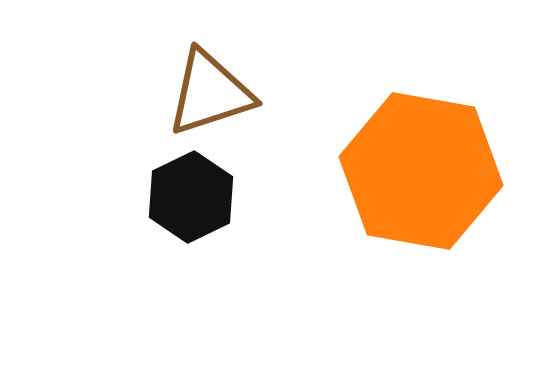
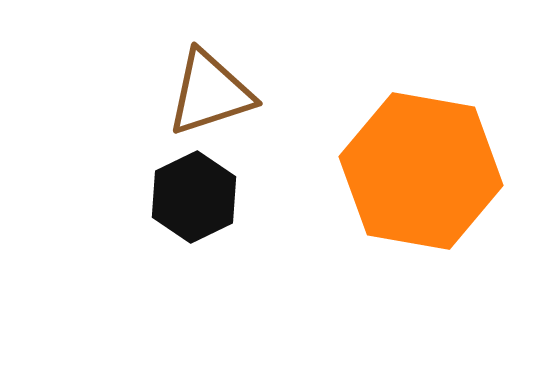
black hexagon: moved 3 px right
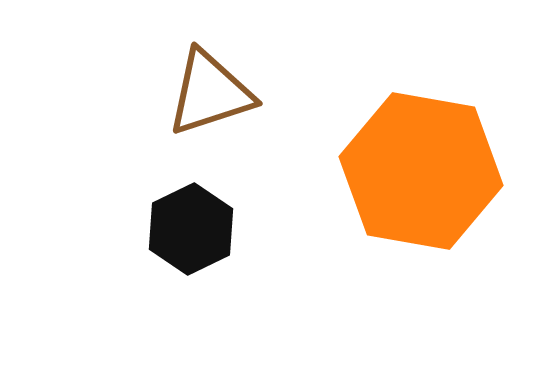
black hexagon: moved 3 px left, 32 px down
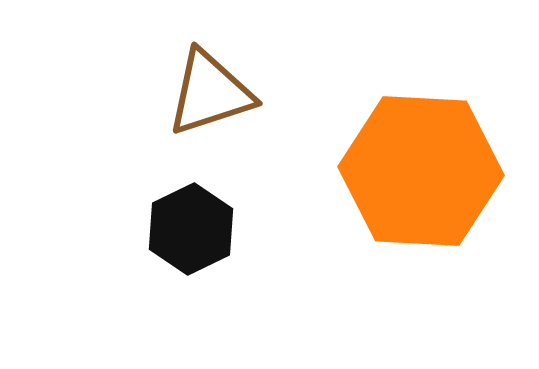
orange hexagon: rotated 7 degrees counterclockwise
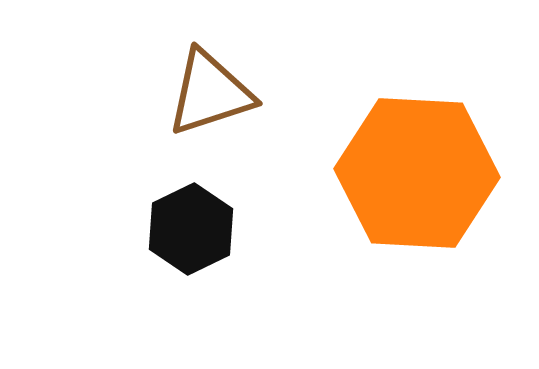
orange hexagon: moved 4 px left, 2 px down
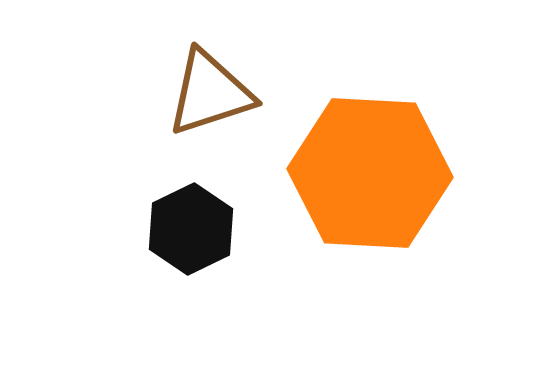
orange hexagon: moved 47 px left
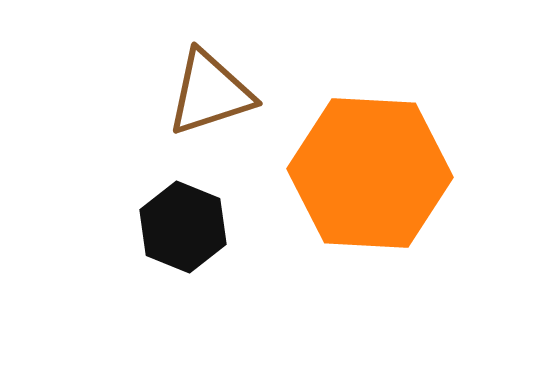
black hexagon: moved 8 px left, 2 px up; rotated 12 degrees counterclockwise
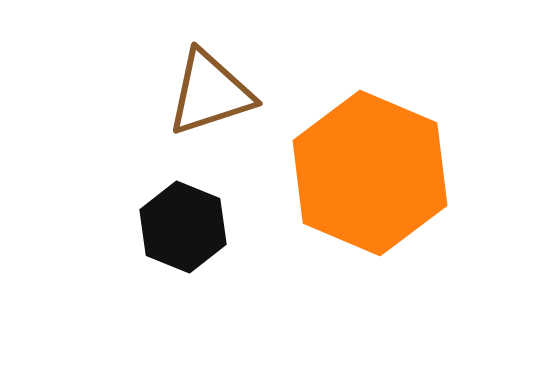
orange hexagon: rotated 20 degrees clockwise
